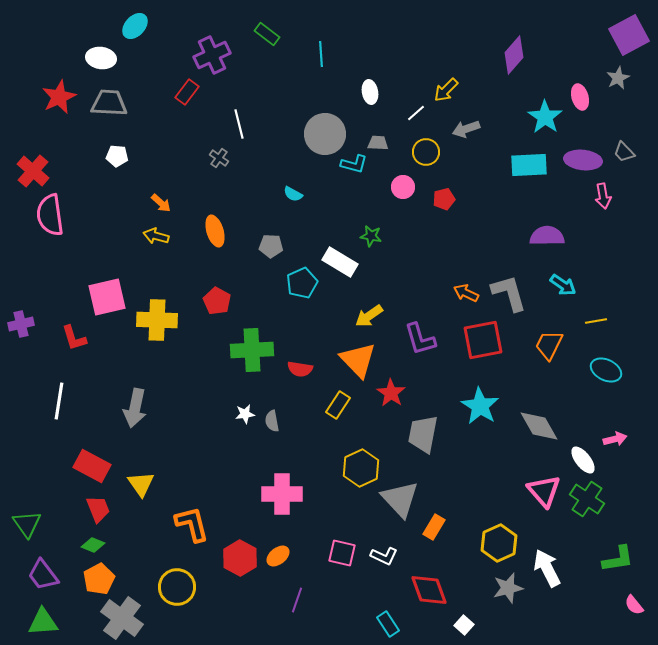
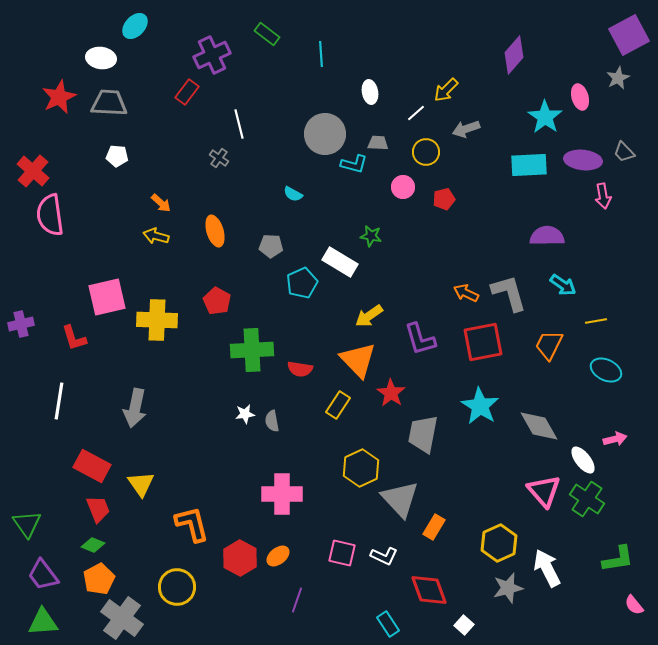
red square at (483, 340): moved 2 px down
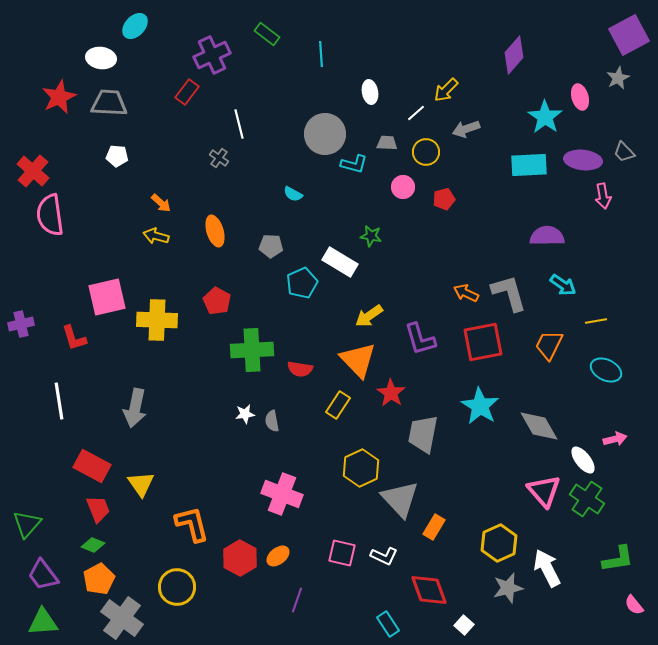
gray trapezoid at (378, 143): moved 9 px right
white line at (59, 401): rotated 18 degrees counterclockwise
pink cross at (282, 494): rotated 21 degrees clockwise
green triangle at (27, 524): rotated 16 degrees clockwise
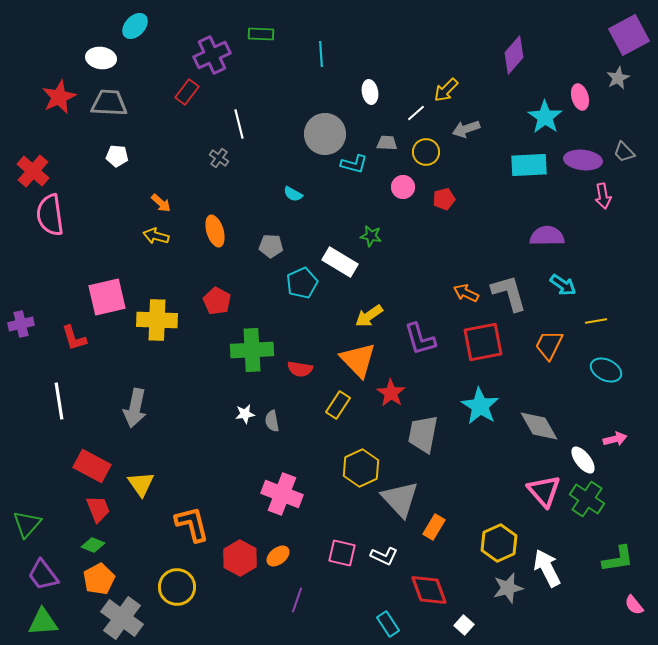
green rectangle at (267, 34): moved 6 px left; rotated 35 degrees counterclockwise
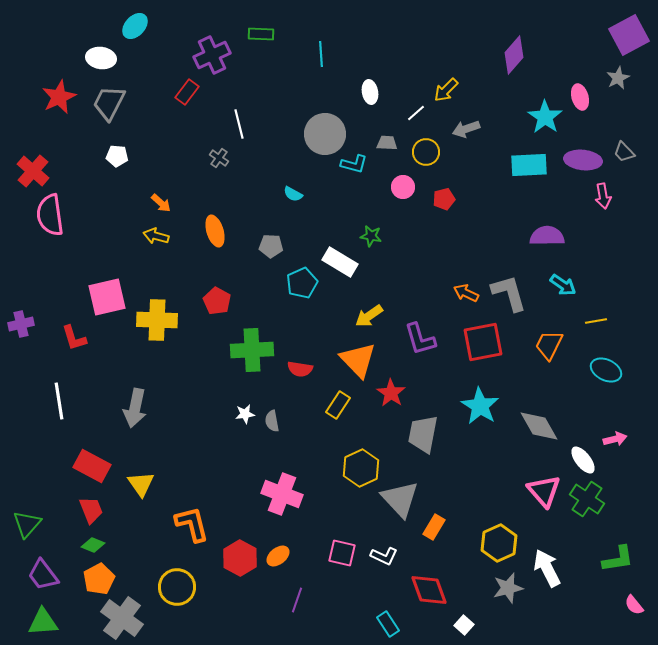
gray trapezoid at (109, 103): rotated 66 degrees counterclockwise
red trapezoid at (98, 509): moved 7 px left, 1 px down
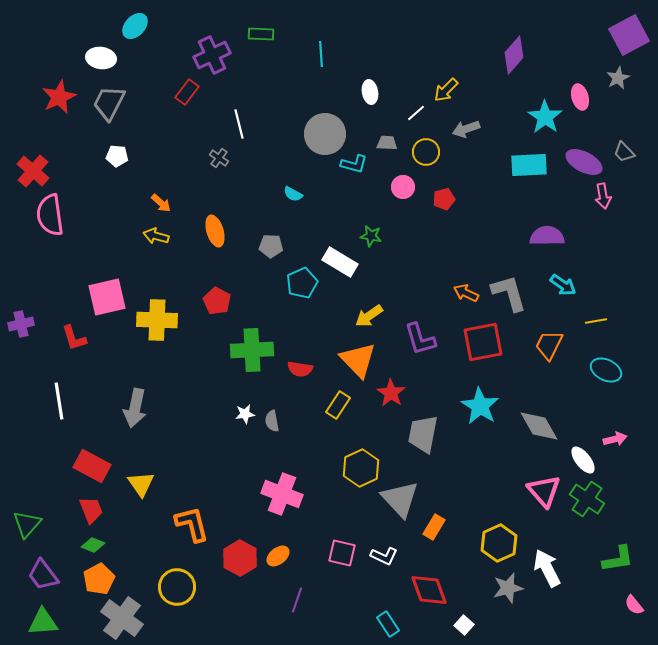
purple ellipse at (583, 160): moved 1 px right, 2 px down; rotated 21 degrees clockwise
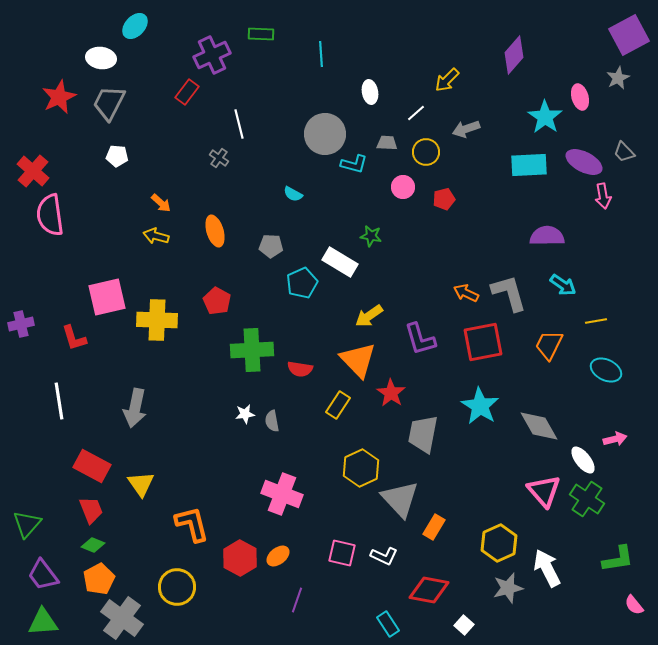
yellow arrow at (446, 90): moved 1 px right, 10 px up
red diamond at (429, 590): rotated 60 degrees counterclockwise
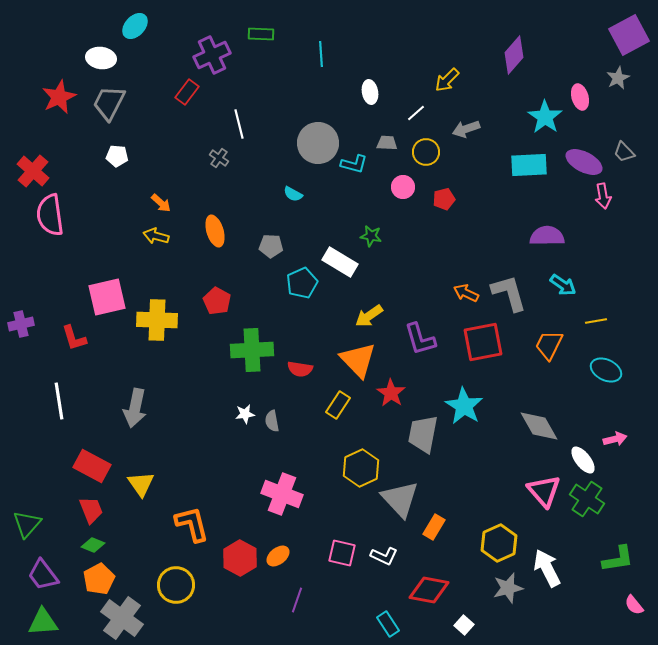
gray circle at (325, 134): moved 7 px left, 9 px down
cyan star at (480, 406): moved 16 px left
yellow circle at (177, 587): moved 1 px left, 2 px up
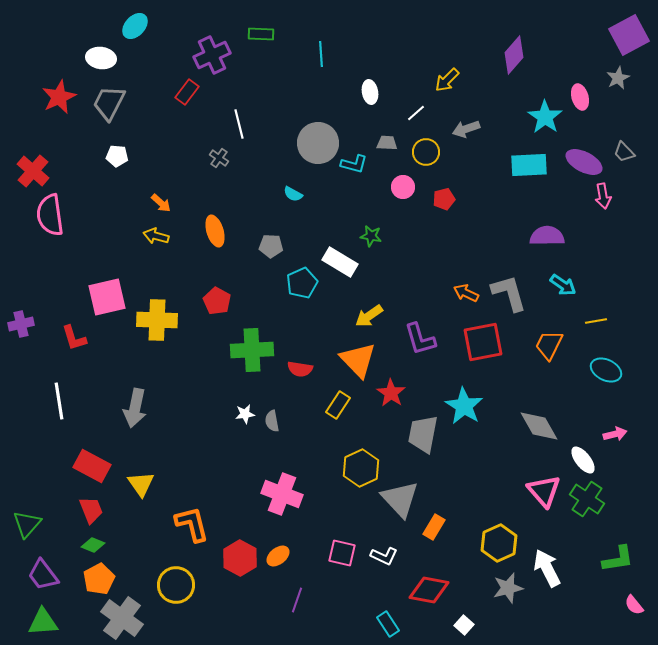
pink arrow at (615, 439): moved 5 px up
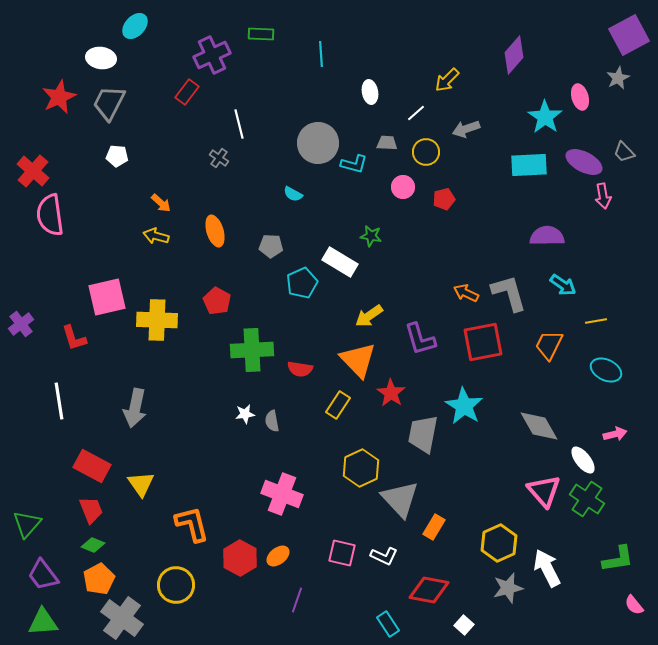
purple cross at (21, 324): rotated 25 degrees counterclockwise
